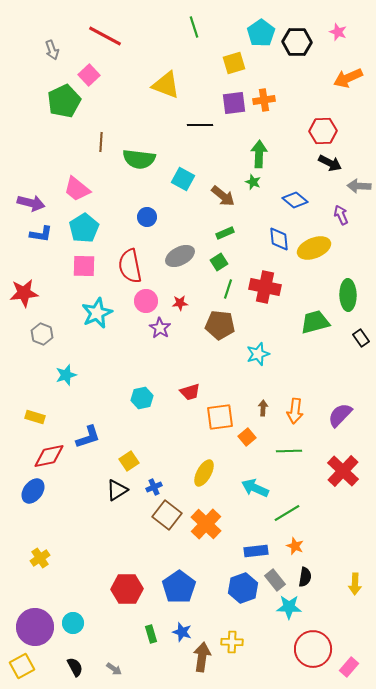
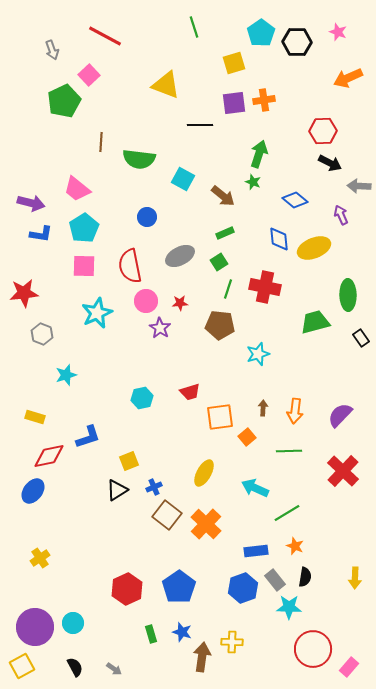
green arrow at (259, 154): rotated 16 degrees clockwise
yellow square at (129, 461): rotated 12 degrees clockwise
yellow arrow at (355, 584): moved 6 px up
red hexagon at (127, 589): rotated 24 degrees counterclockwise
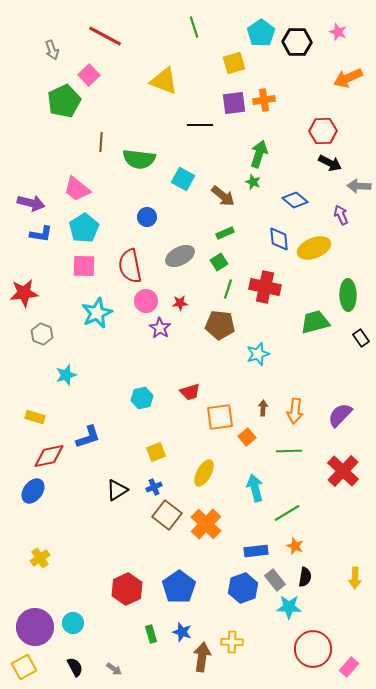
yellow triangle at (166, 85): moved 2 px left, 4 px up
yellow square at (129, 461): moved 27 px right, 9 px up
cyan arrow at (255, 488): rotated 52 degrees clockwise
yellow square at (22, 666): moved 2 px right, 1 px down
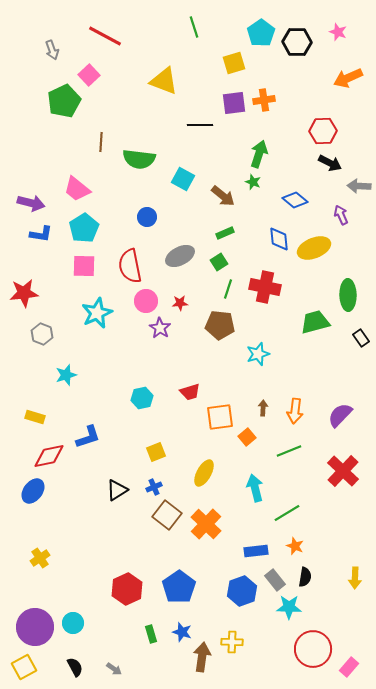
green line at (289, 451): rotated 20 degrees counterclockwise
blue hexagon at (243, 588): moved 1 px left, 3 px down
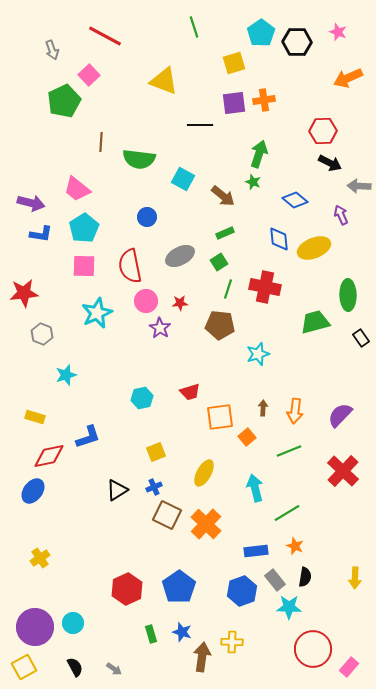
brown square at (167, 515): rotated 12 degrees counterclockwise
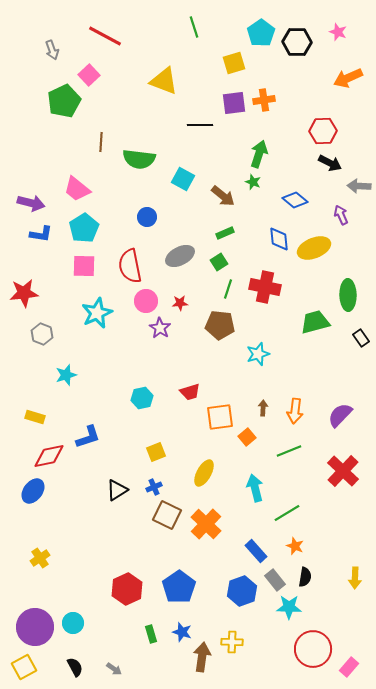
blue rectangle at (256, 551): rotated 55 degrees clockwise
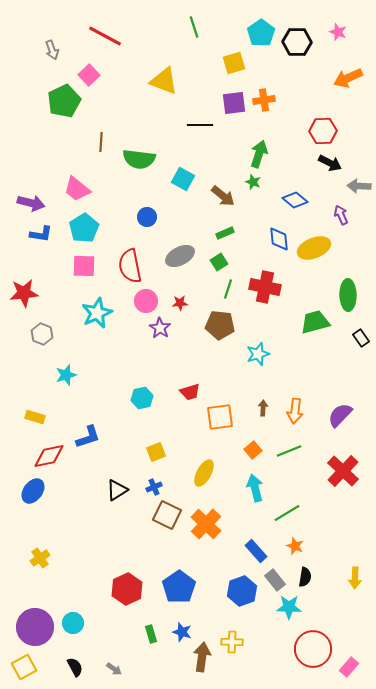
orange square at (247, 437): moved 6 px right, 13 px down
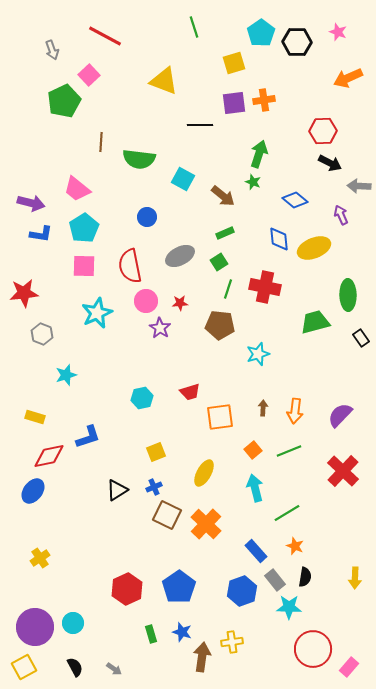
yellow cross at (232, 642): rotated 10 degrees counterclockwise
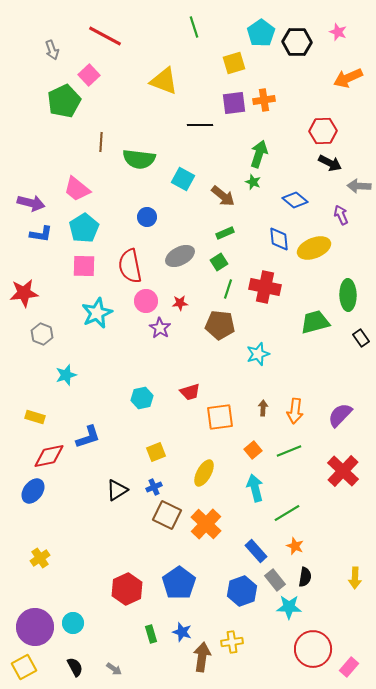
blue pentagon at (179, 587): moved 4 px up
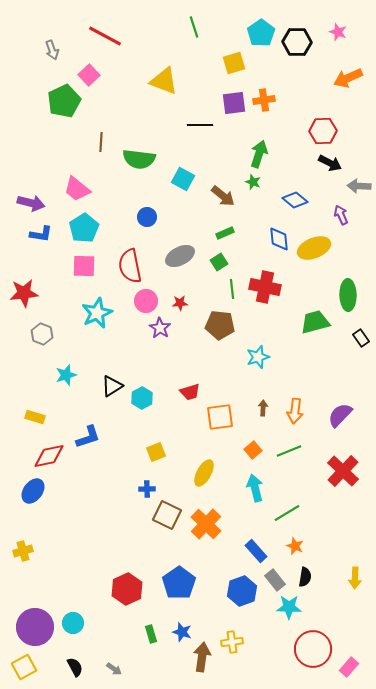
green line at (228, 289): moved 4 px right; rotated 24 degrees counterclockwise
cyan star at (258, 354): moved 3 px down
cyan hexagon at (142, 398): rotated 15 degrees counterclockwise
blue cross at (154, 487): moved 7 px left, 2 px down; rotated 21 degrees clockwise
black triangle at (117, 490): moved 5 px left, 104 px up
yellow cross at (40, 558): moved 17 px left, 7 px up; rotated 18 degrees clockwise
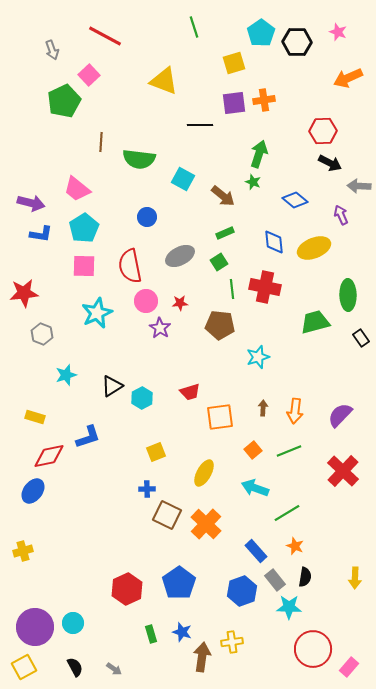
blue diamond at (279, 239): moved 5 px left, 3 px down
cyan arrow at (255, 488): rotated 56 degrees counterclockwise
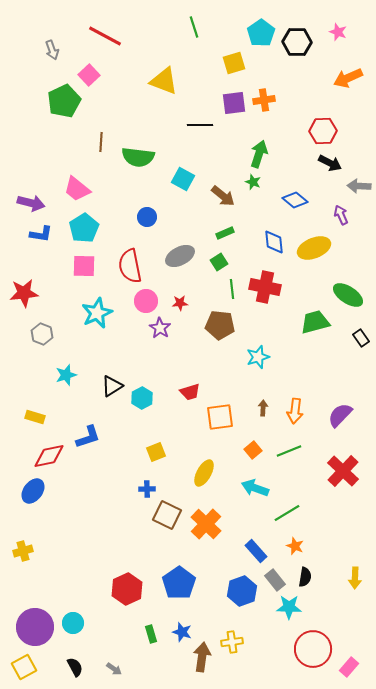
green semicircle at (139, 159): moved 1 px left, 2 px up
green ellipse at (348, 295): rotated 56 degrees counterclockwise
